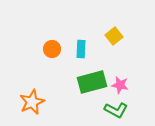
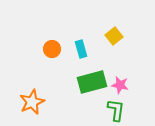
cyan rectangle: rotated 18 degrees counterclockwise
green L-shape: rotated 110 degrees counterclockwise
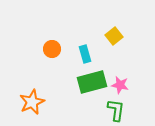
cyan rectangle: moved 4 px right, 5 px down
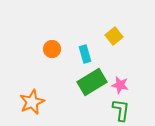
green rectangle: rotated 16 degrees counterclockwise
green L-shape: moved 5 px right
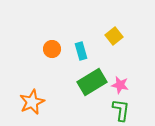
cyan rectangle: moved 4 px left, 3 px up
